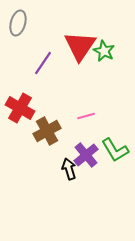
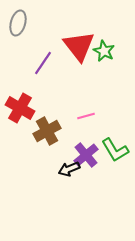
red triangle: moved 1 px left; rotated 12 degrees counterclockwise
black arrow: rotated 95 degrees counterclockwise
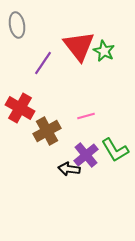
gray ellipse: moved 1 px left, 2 px down; rotated 25 degrees counterclockwise
black arrow: rotated 30 degrees clockwise
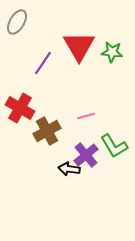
gray ellipse: moved 3 px up; rotated 40 degrees clockwise
red triangle: rotated 8 degrees clockwise
green star: moved 8 px right, 1 px down; rotated 20 degrees counterclockwise
green L-shape: moved 1 px left, 4 px up
